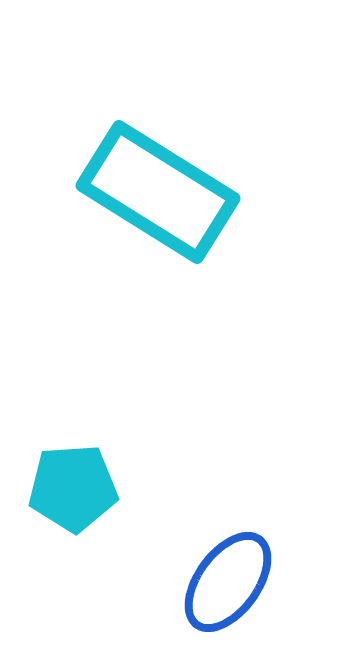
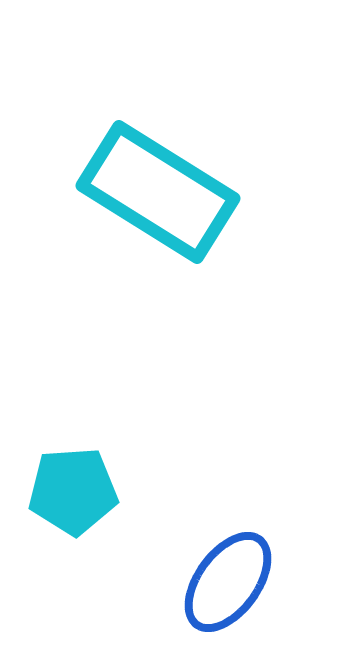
cyan pentagon: moved 3 px down
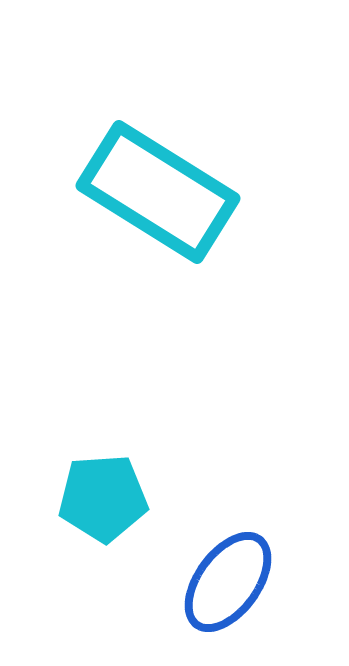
cyan pentagon: moved 30 px right, 7 px down
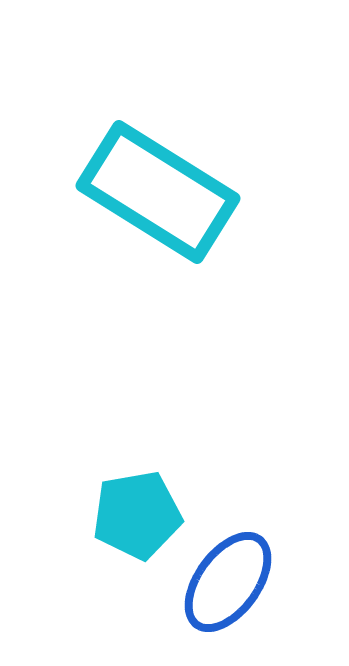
cyan pentagon: moved 34 px right, 17 px down; rotated 6 degrees counterclockwise
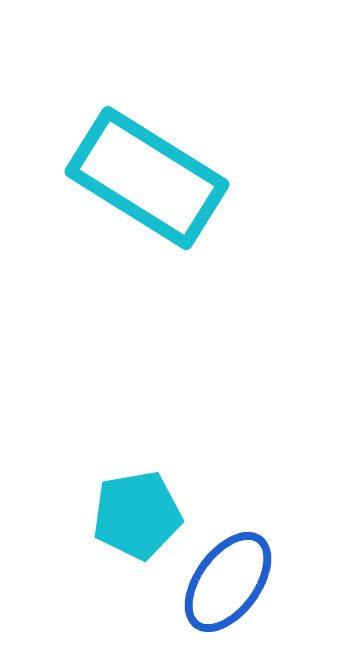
cyan rectangle: moved 11 px left, 14 px up
